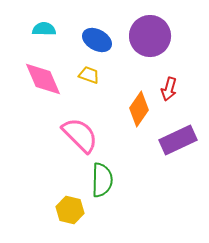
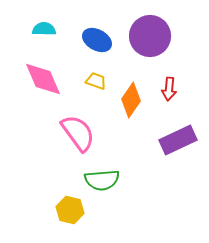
yellow trapezoid: moved 7 px right, 6 px down
red arrow: rotated 10 degrees counterclockwise
orange diamond: moved 8 px left, 9 px up
pink semicircle: moved 2 px left, 2 px up; rotated 9 degrees clockwise
green semicircle: rotated 84 degrees clockwise
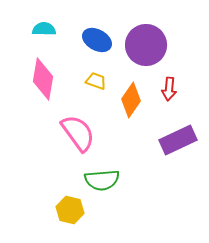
purple circle: moved 4 px left, 9 px down
pink diamond: rotated 33 degrees clockwise
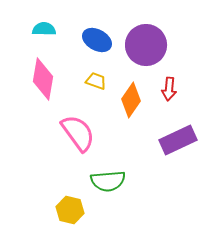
green semicircle: moved 6 px right, 1 px down
